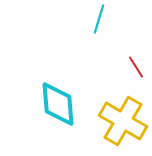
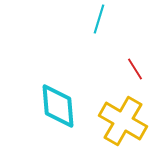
red line: moved 1 px left, 2 px down
cyan diamond: moved 2 px down
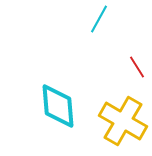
cyan line: rotated 12 degrees clockwise
red line: moved 2 px right, 2 px up
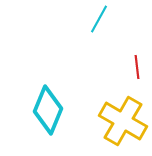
red line: rotated 25 degrees clockwise
cyan diamond: moved 10 px left, 4 px down; rotated 27 degrees clockwise
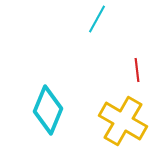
cyan line: moved 2 px left
red line: moved 3 px down
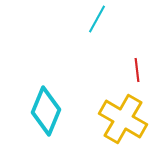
cyan diamond: moved 2 px left, 1 px down
yellow cross: moved 2 px up
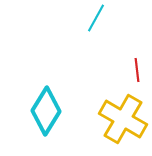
cyan line: moved 1 px left, 1 px up
cyan diamond: rotated 9 degrees clockwise
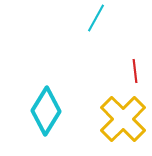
red line: moved 2 px left, 1 px down
yellow cross: rotated 15 degrees clockwise
